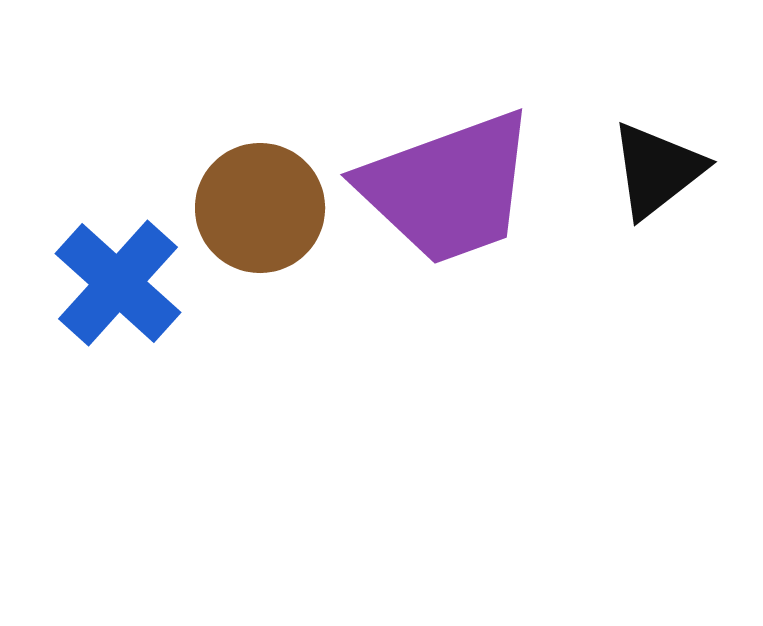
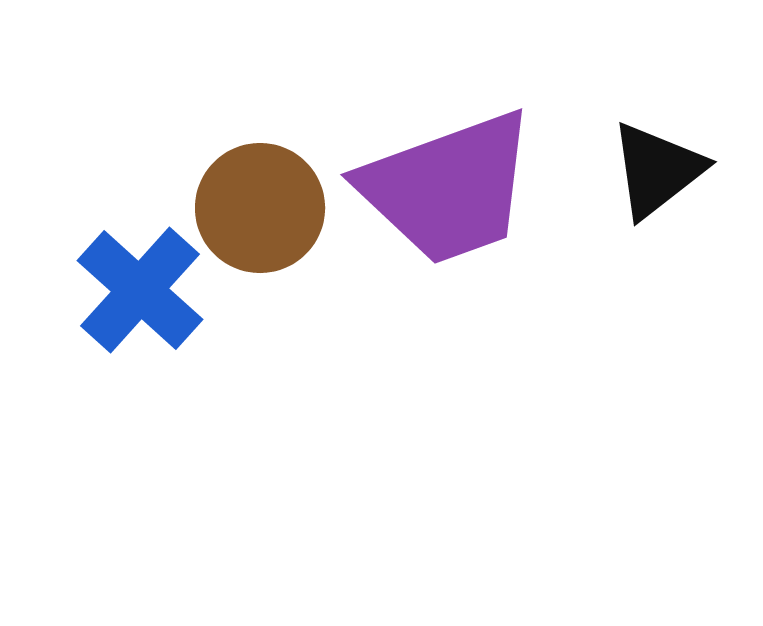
blue cross: moved 22 px right, 7 px down
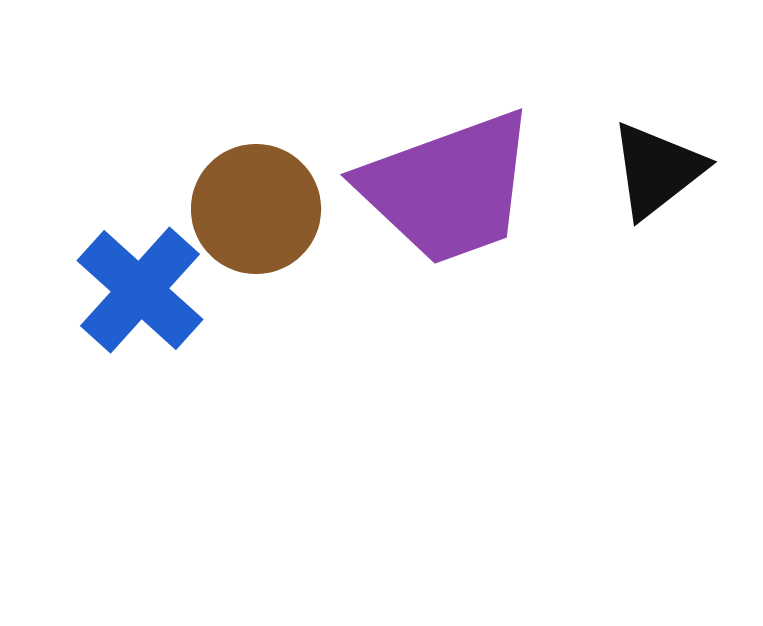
brown circle: moved 4 px left, 1 px down
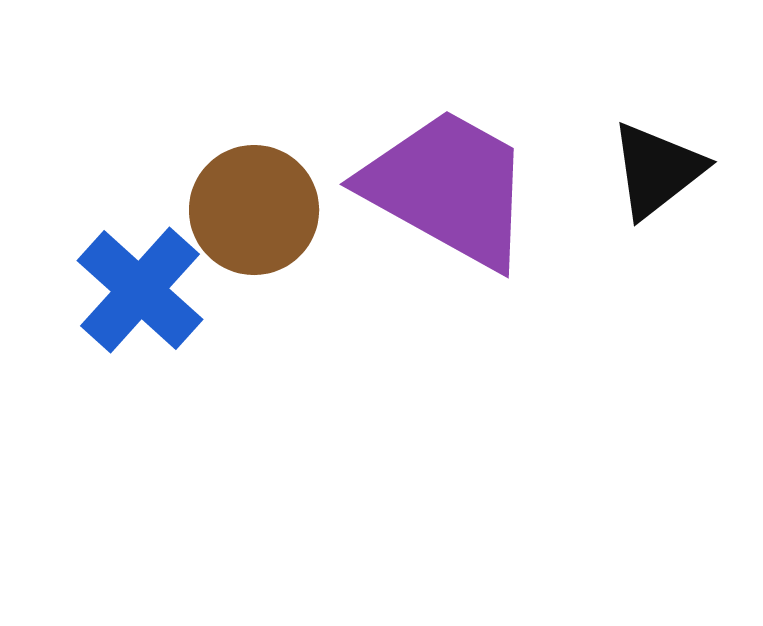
purple trapezoid: rotated 131 degrees counterclockwise
brown circle: moved 2 px left, 1 px down
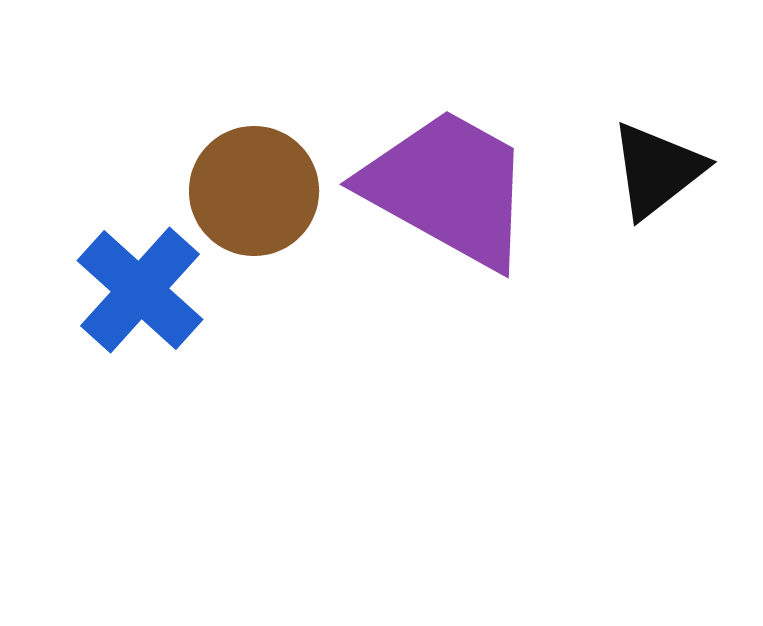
brown circle: moved 19 px up
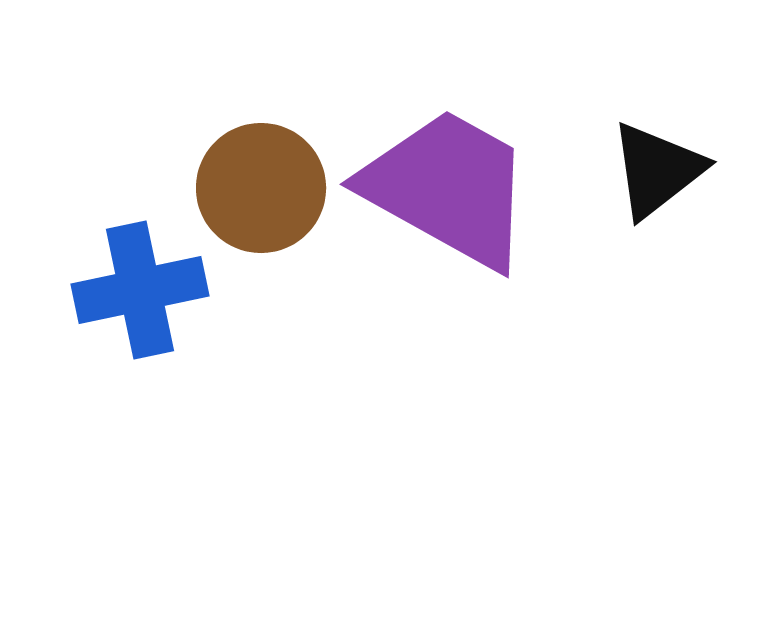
brown circle: moved 7 px right, 3 px up
blue cross: rotated 36 degrees clockwise
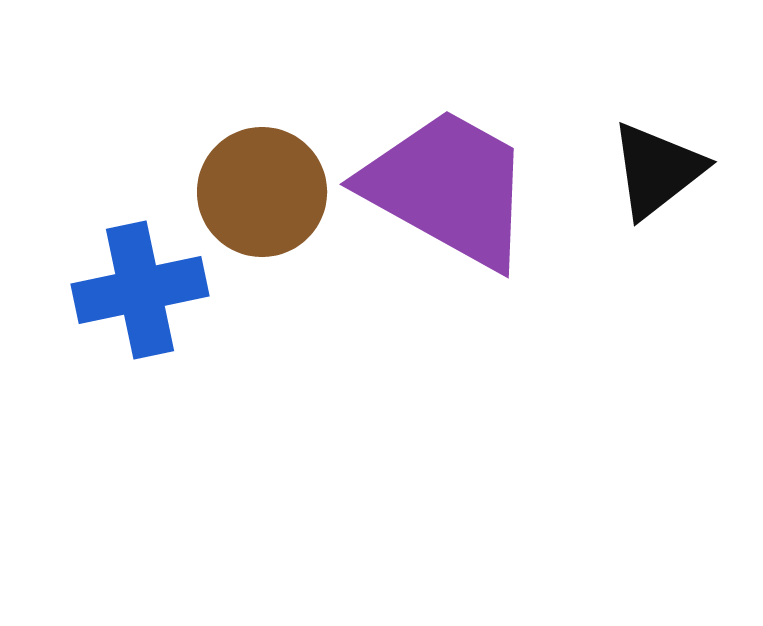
brown circle: moved 1 px right, 4 px down
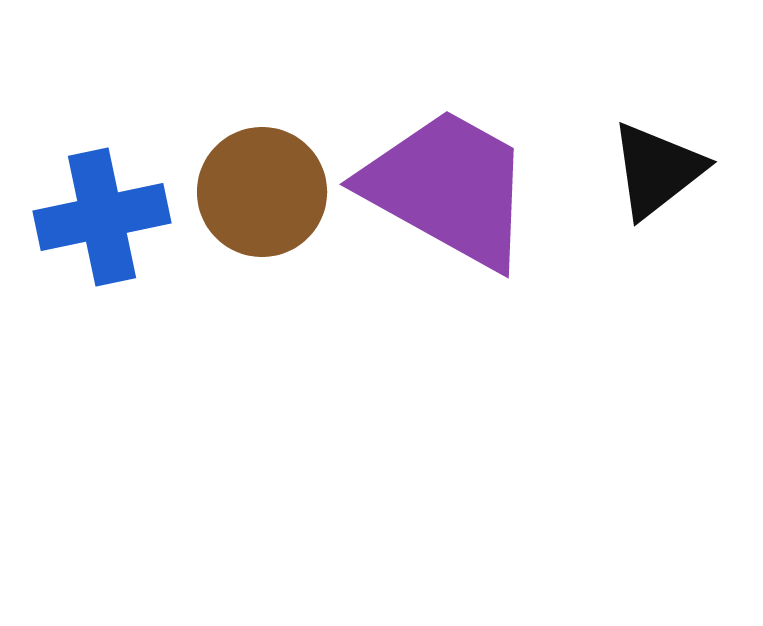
blue cross: moved 38 px left, 73 px up
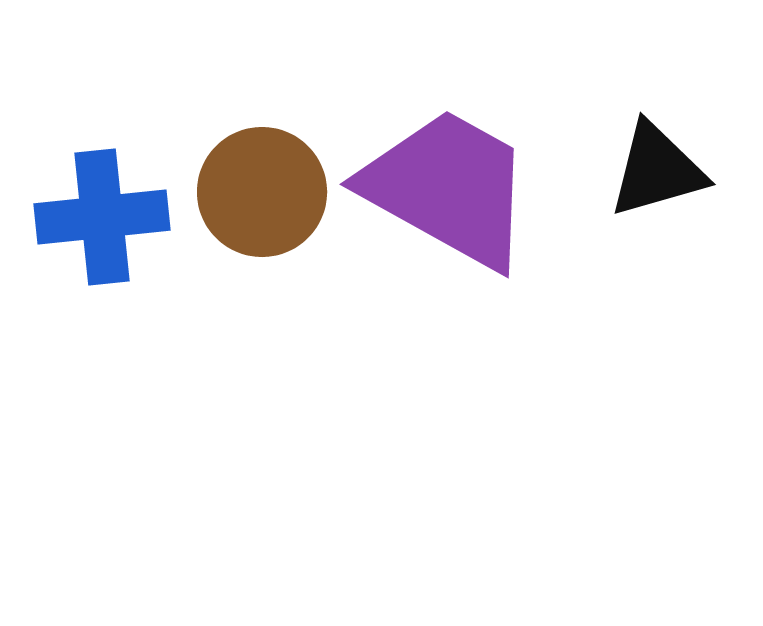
black triangle: rotated 22 degrees clockwise
blue cross: rotated 6 degrees clockwise
